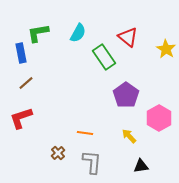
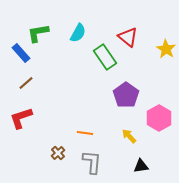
blue rectangle: rotated 30 degrees counterclockwise
green rectangle: moved 1 px right
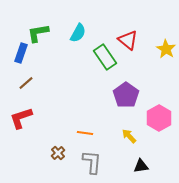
red triangle: moved 3 px down
blue rectangle: rotated 60 degrees clockwise
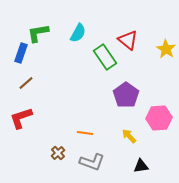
pink hexagon: rotated 25 degrees clockwise
gray L-shape: rotated 105 degrees clockwise
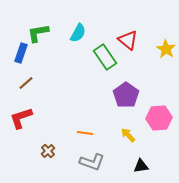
yellow arrow: moved 1 px left, 1 px up
brown cross: moved 10 px left, 2 px up
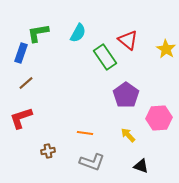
brown cross: rotated 32 degrees clockwise
black triangle: rotated 28 degrees clockwise
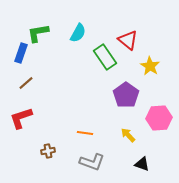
yellow star: moved 16 px left, 17 px down
black triangle: moved 1 px right, 2 px up
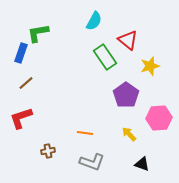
cyan semicircle: moved 16 px right, 12 px up
yellow star: rotated 24 degrees clockwise
yellow arrow: moved 1 px right, 1 px up
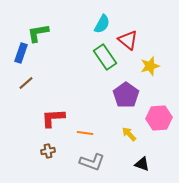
cyan semicircle: moved 8 px right, 3 px down
red L-shape: moved 32 px right; rotated 15 degrees clockwise
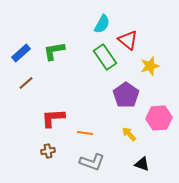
green L-shape: moved 16 px right, 18 px down
blue rectangle: rotated 30 degrees clockwise
